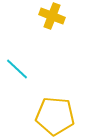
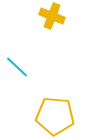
cyan line: moved 2 px up
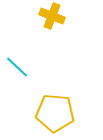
yellow pentagon: moved 3 px up
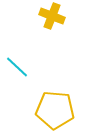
yellow pentagon: moved 3 px up
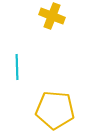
cyan line: rotated 45 degrees clockwise
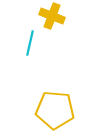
cyan line: moved 13 px right, 24 px up; rotated 15 degrees clockwise
